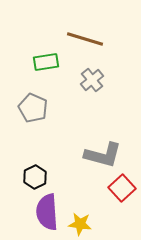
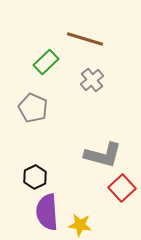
green rectangle: rotated 35 degrees counterclockwise
yellow star: moved 1 px down
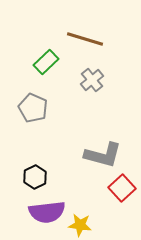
purple semicircle: rotated 93 degrees counterclockwise
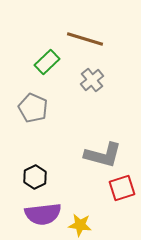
green rectangle: moved 1 px right
red square: rotated 24 degrees clockwise
purple semicircle: moved 4 px left, 2 px down
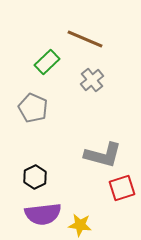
brown line: rotated 6 degrees clockwise
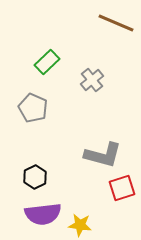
brown line: moved 31 px right, 16 px up
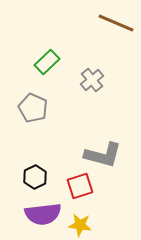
red square: moved 42 px left, 2 px up
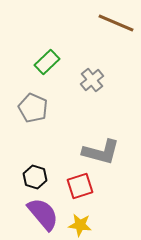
gray L-shape: moved 2 px left, 3 px up
black hexagon: rotated 15 degrees counterclockwise
purple semicircle: rotated 123 degrees counterclockwise
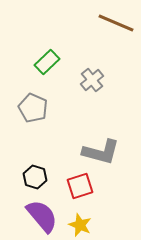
purple semicircle: moved 1 px left, 2 px down
yellow star: rotated 15 degrees clockwise
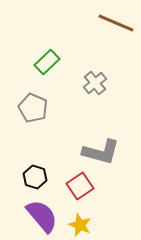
gray cross: moved 3 px right, 3 px down
red square: rotated 16 degrees counterclockwise
